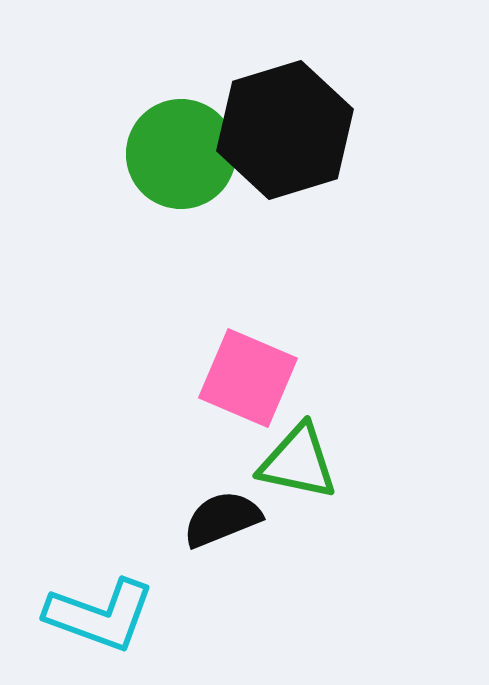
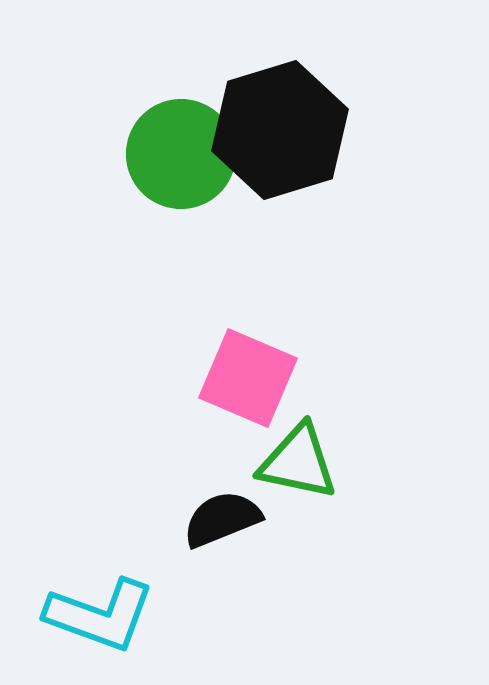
black hexagon: moved 5 px left
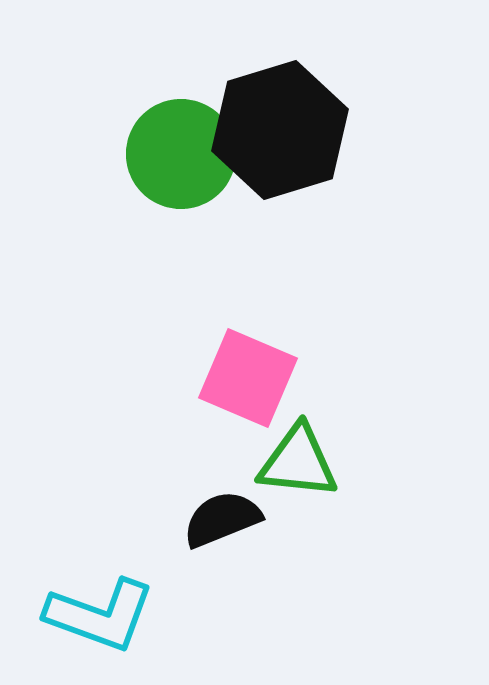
green triangle: rotated 6 degrees counterclockwise
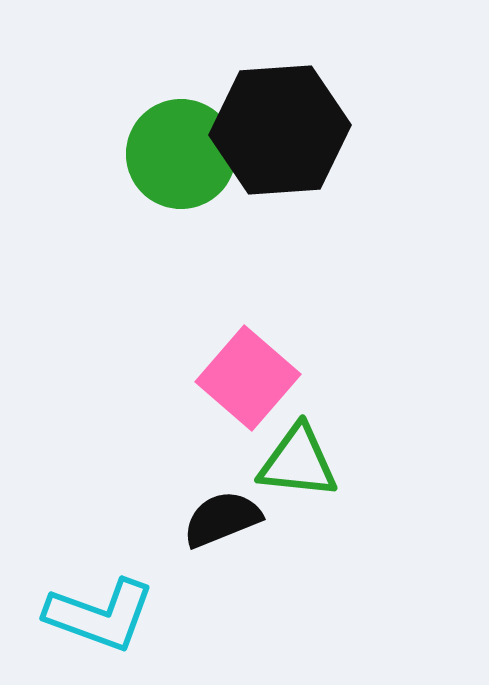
black hexagon: rotated 13 degrees clockwise
pink square: rotated 18 degrees clockwise
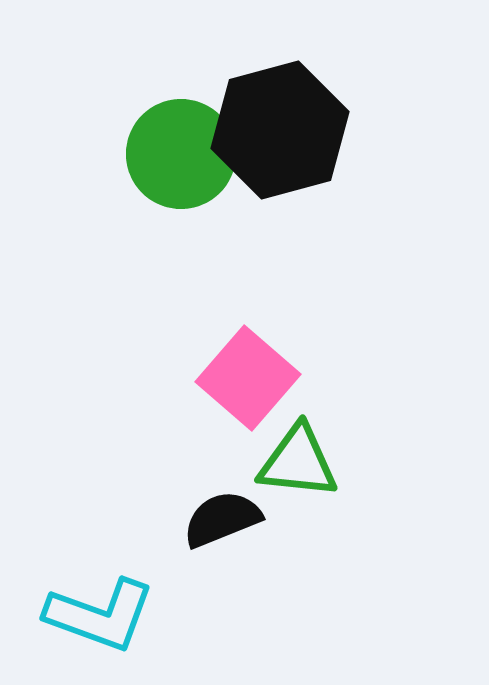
black hexagon: rotated 11 degrees counterclockwise
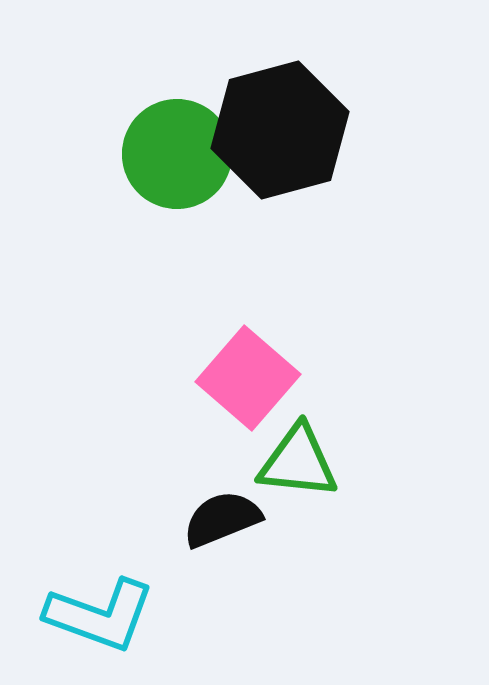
green circle: moved 4 px left
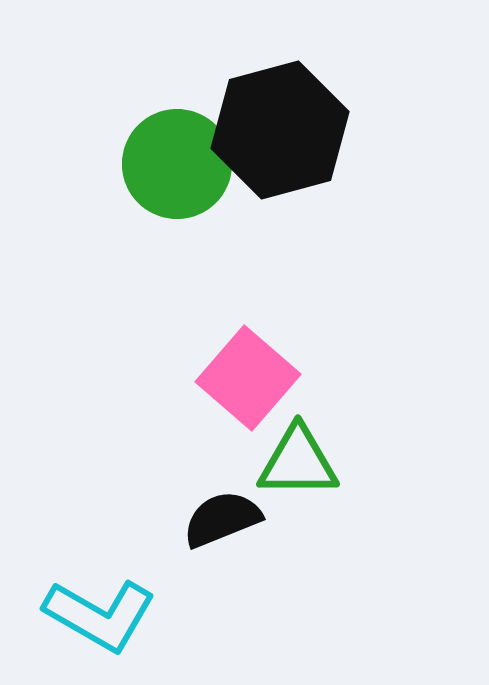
green circle: moved 10 px down
green triangle: rotated 6 degrees counterclockwise
cyan L-shape: rotated 10 degrees clockwise
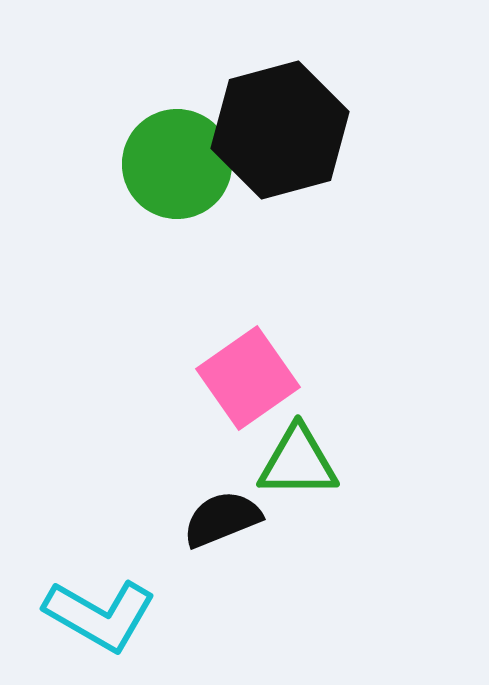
pink square: rotated 14 degrees clockwise
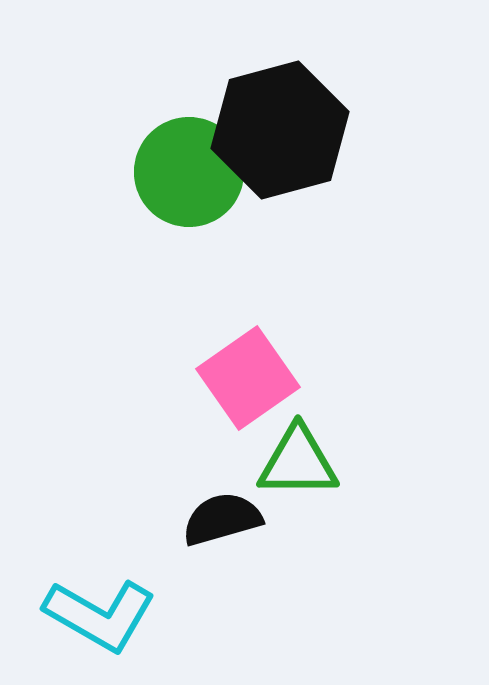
green circle: moved 12 px right, 8 px down
black semicircle: rotated 6 degrees clockwise
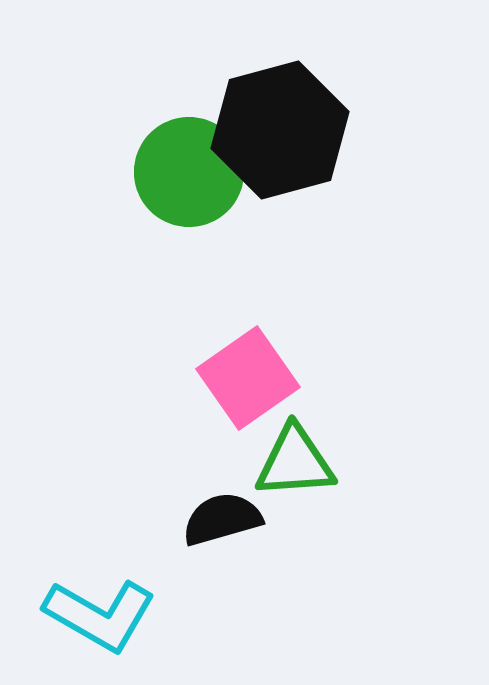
green triangle: moved 3 px left; rotated 4 degrees counterclockwise
